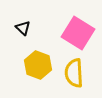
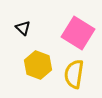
yellow semicircle: moved 1 px down; rotated 12 degrees clockwise
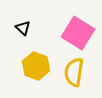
yellow hexagon: moved 2 px left, 1 px down
yellow semicircle: moved 2 px up
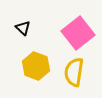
pink square: rotated 20 degrees clockwise
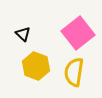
black triangle: moved 6 px down
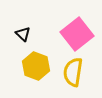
pink square: moved 1 px left, 1 px down
yellow semicircle: moved 1 px left
